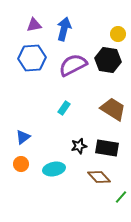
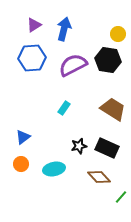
purple triangle: rotated 21 degrees counterclockwise
black rectangle: rotated 15 degrees clockwise
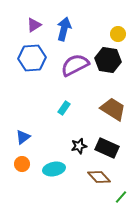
purple semicircle: moved 2 px right
orange circle: moved 1 px right
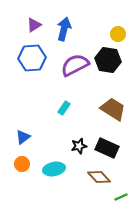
green line: rotated 24 degrees clockwise
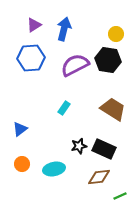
yellow circle: moved 2 px left
blue hexagon: moved 1 px left
blue triangle: moved 3 px left, 8 px up
black rectangle: moved 3 px left, 1 px down
brown diamond: rotated 55 degrees counterclockwise
green line: moved 1 px left, 1 px up
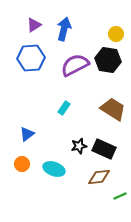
blue triangle: moved 7 px right, 5 px down
cyan ellipse: rotated 30 degrees clockwise
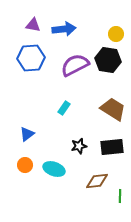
purple triangle: moved 1 px left; rotated 42 degrees clockwise
blue arrow: rotated 70 degrees clockwise
black rectangle: moved 8 px right, 2 px up; rotated 30 degrees counterclockwise
orange circle: moved 3 px right, 1 px down
brown diamond: moved 2 px left, 4 px down
green line: rotated 64 degrees counterclockwise
